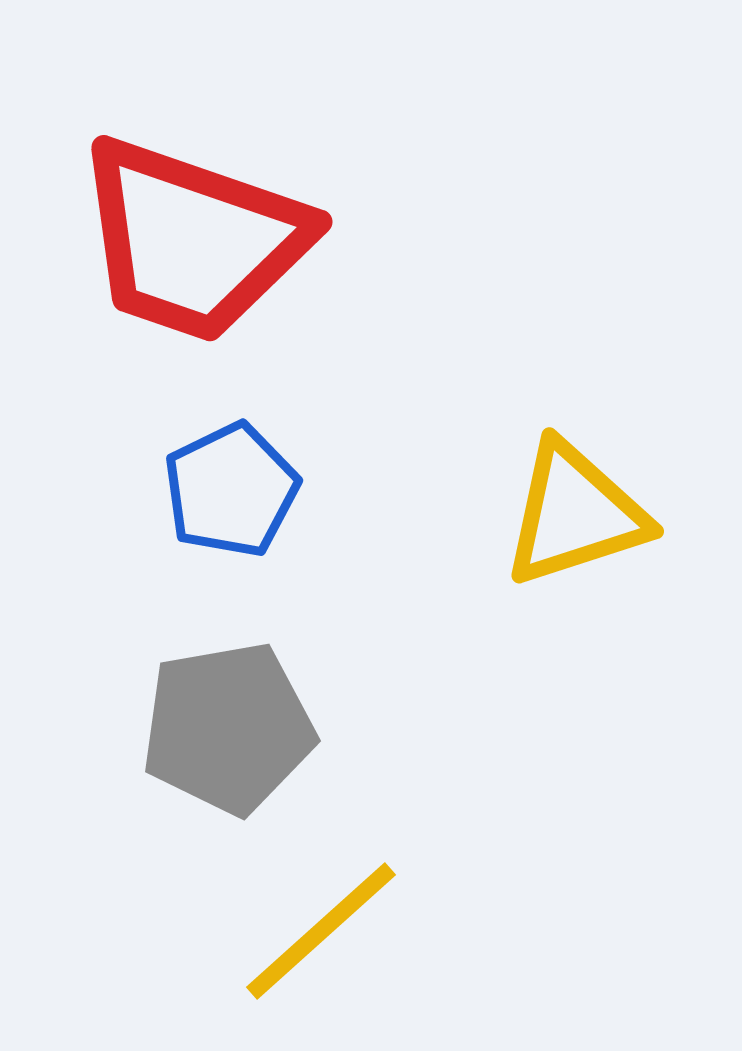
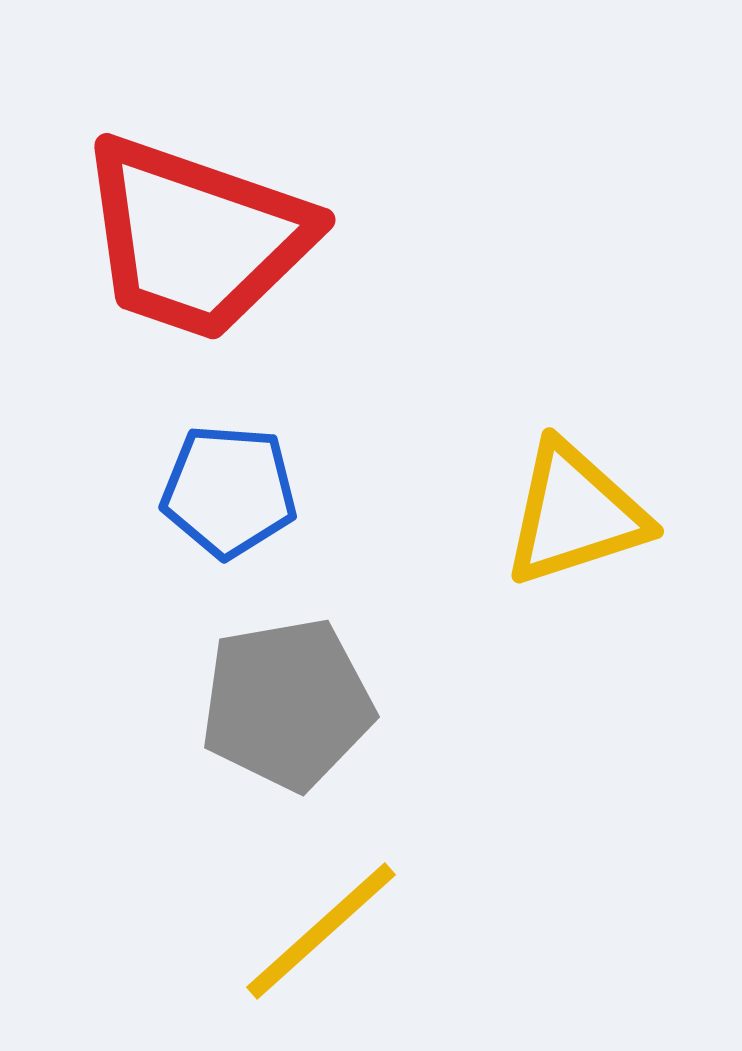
red trapezoid: moved 3 px right, 2 px up
blue pentagon: moved 2 px left, 1 px down; rotated 30 degrees clockwise
gray pentagon: moved 59 px right, 24 px up
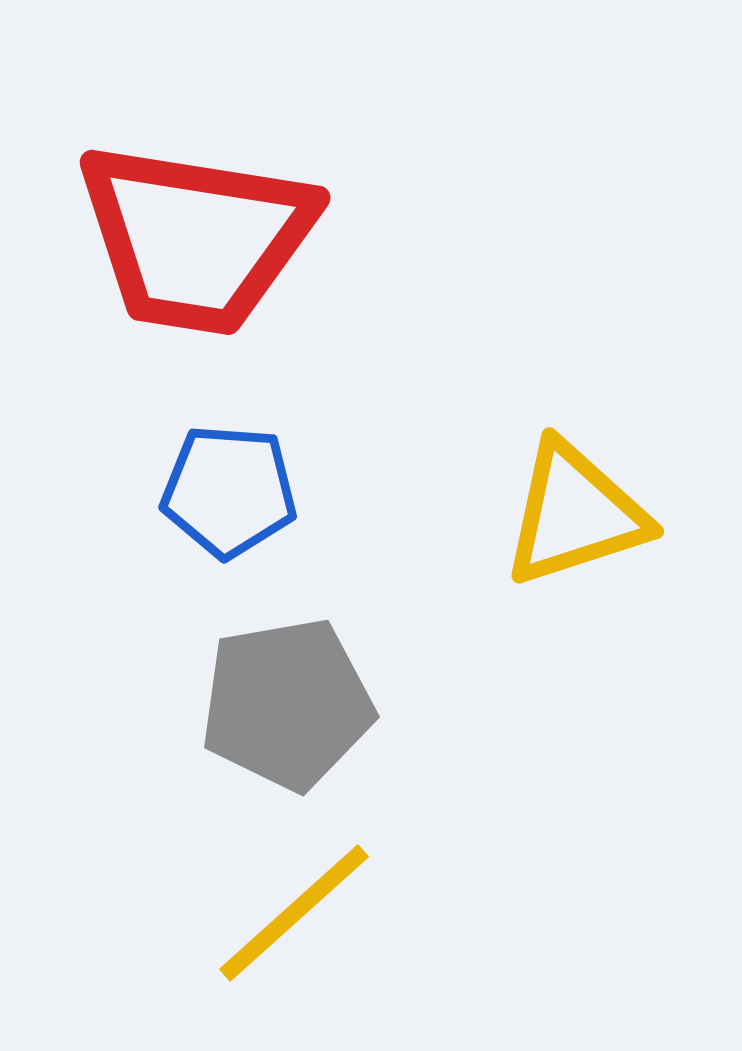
red trapezoid: rotated 10 degrees counterclockwise
yellow line: moved 27 px left, 18 px up
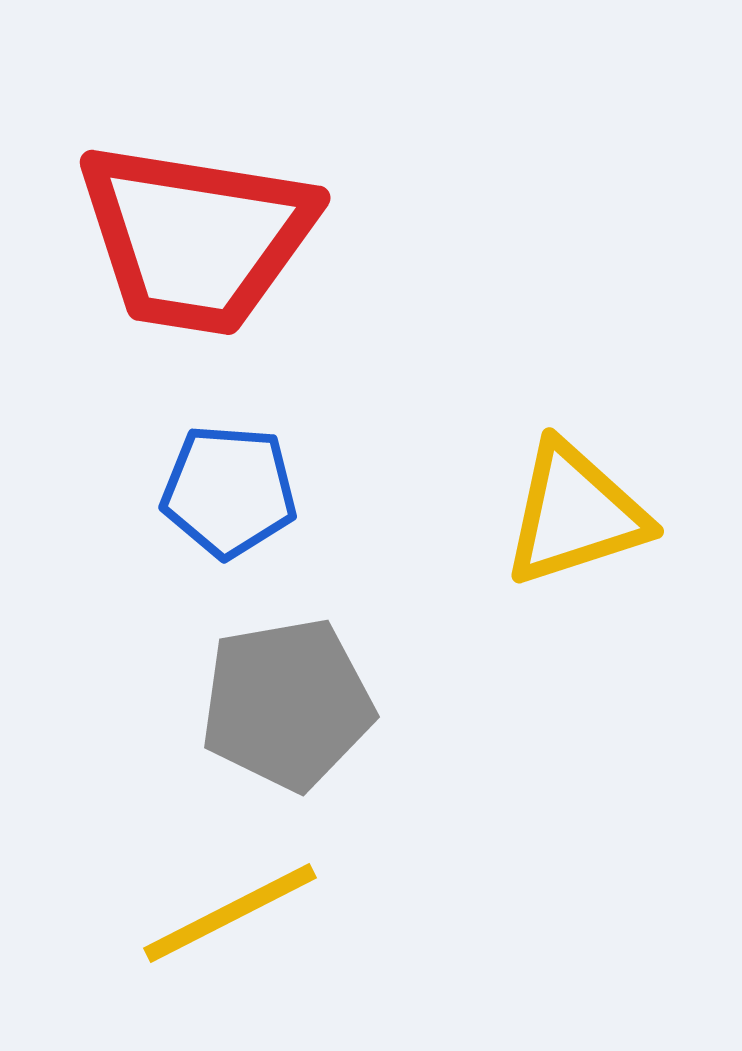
yellow line: moved 64 px left; rotated 15 degrees clockwise
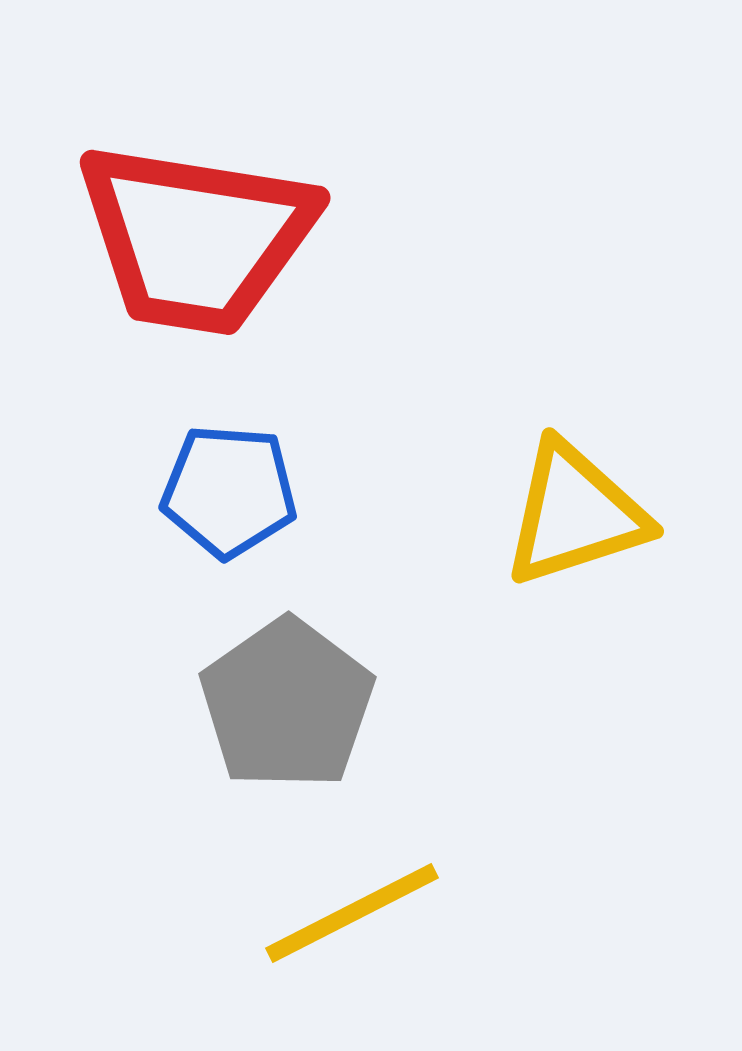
gray pentagon: rotated 25 degrees counterclockwise
yellow line: moved 122 px right
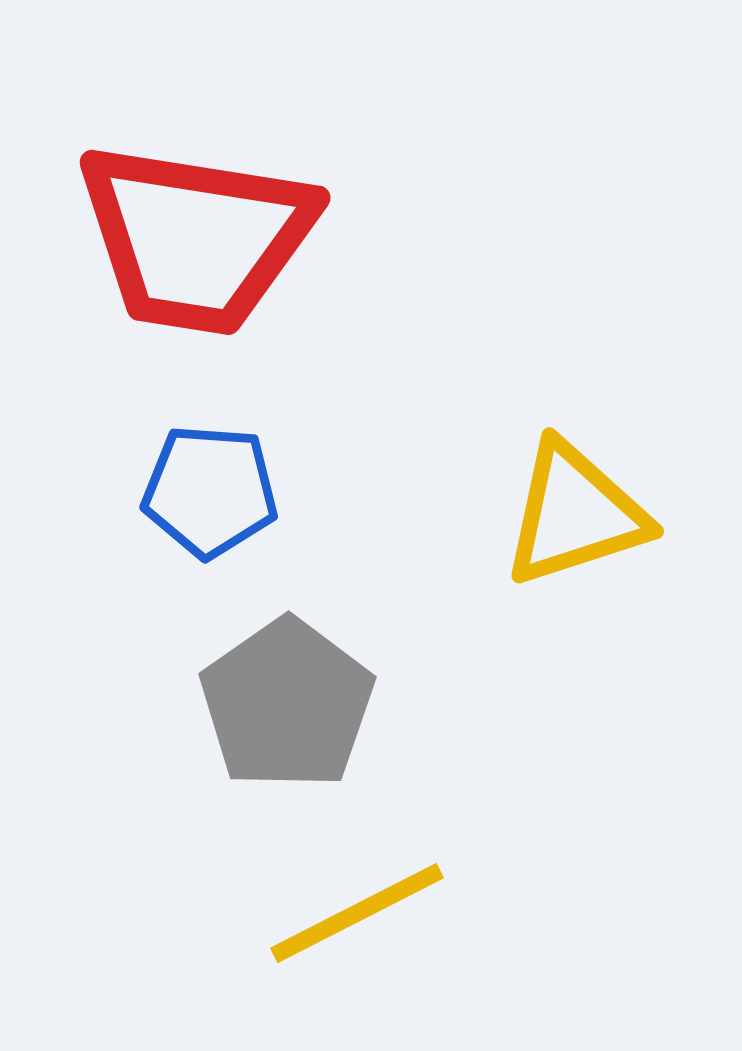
blue pentagon: moved 19 px left
yellow line: moved 5 px right
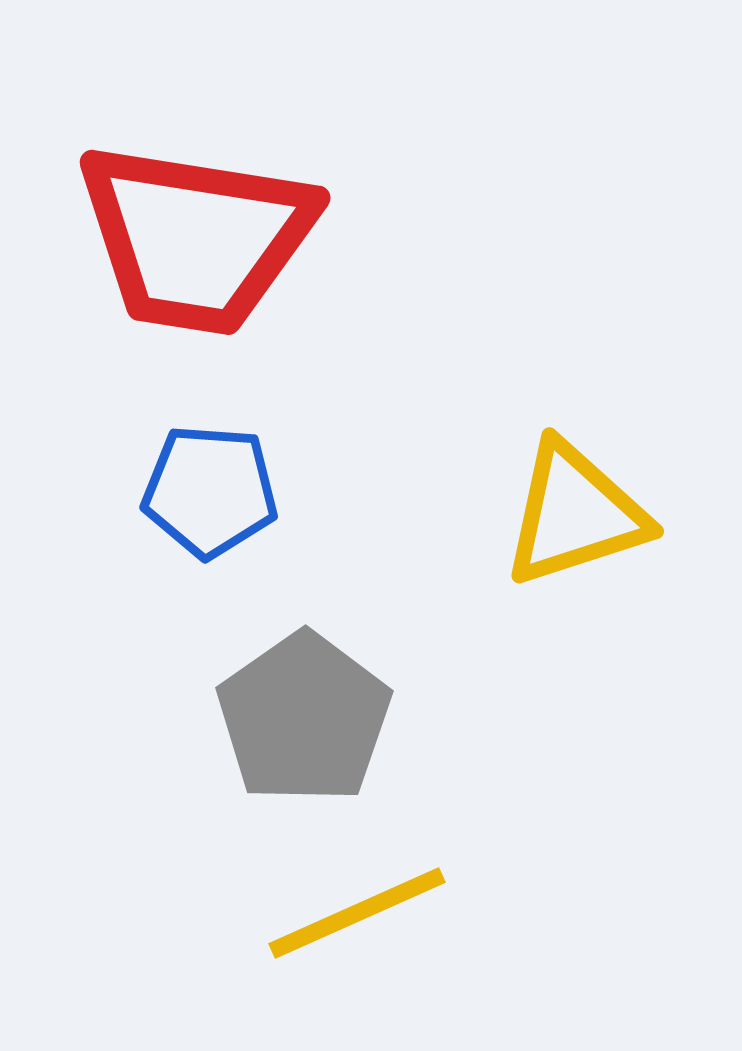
gray pentagon: moved 17 px right, 14 px down
yellow line: rotated 3 degrees clockwise
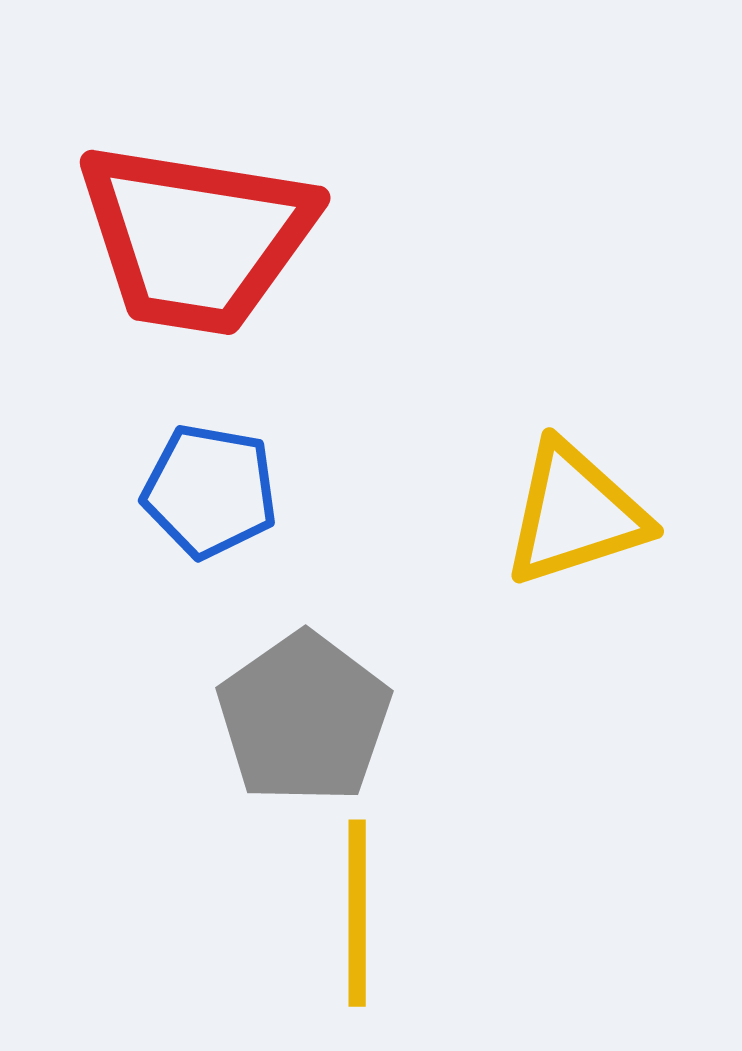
blue pentagon: rotated 6 degrees clockwise
yellow line: rotated 66 degrees counterclockwise
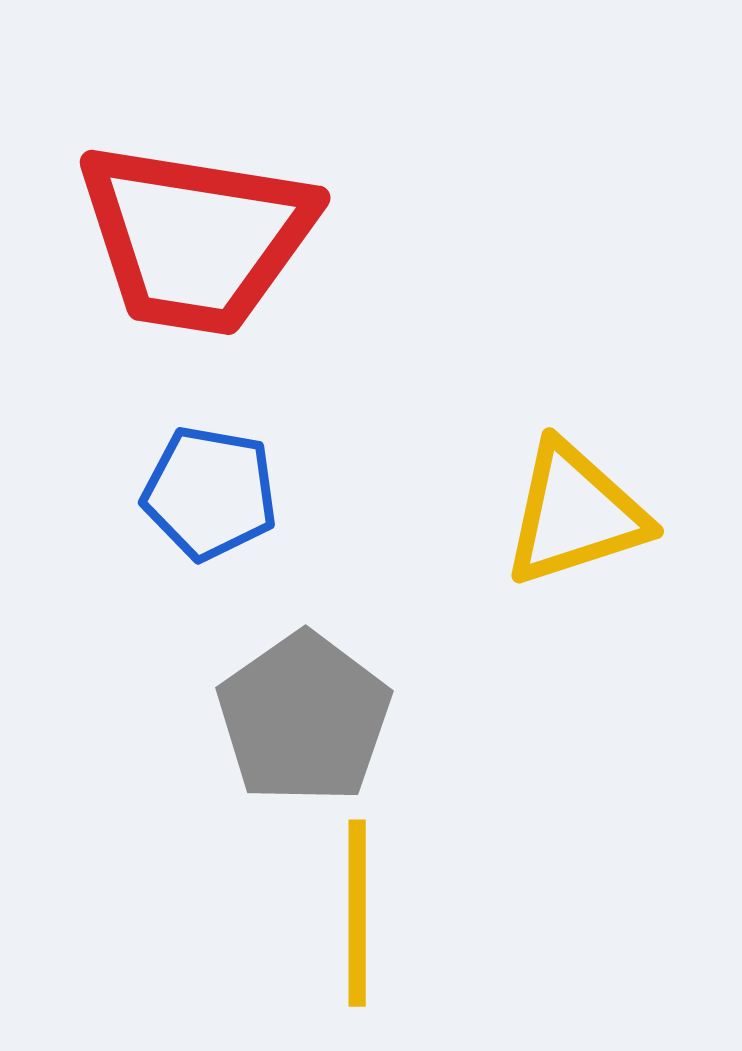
blue pentagon: moved 2 px down
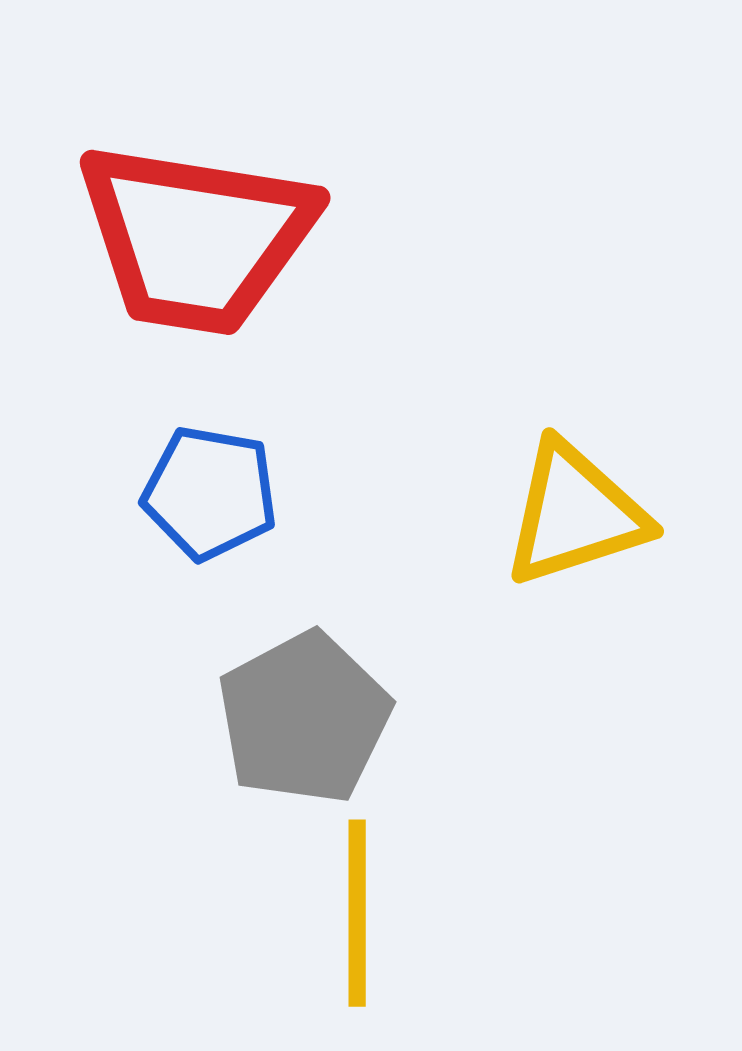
gray pentagon: rotated 7 degrees clockwise
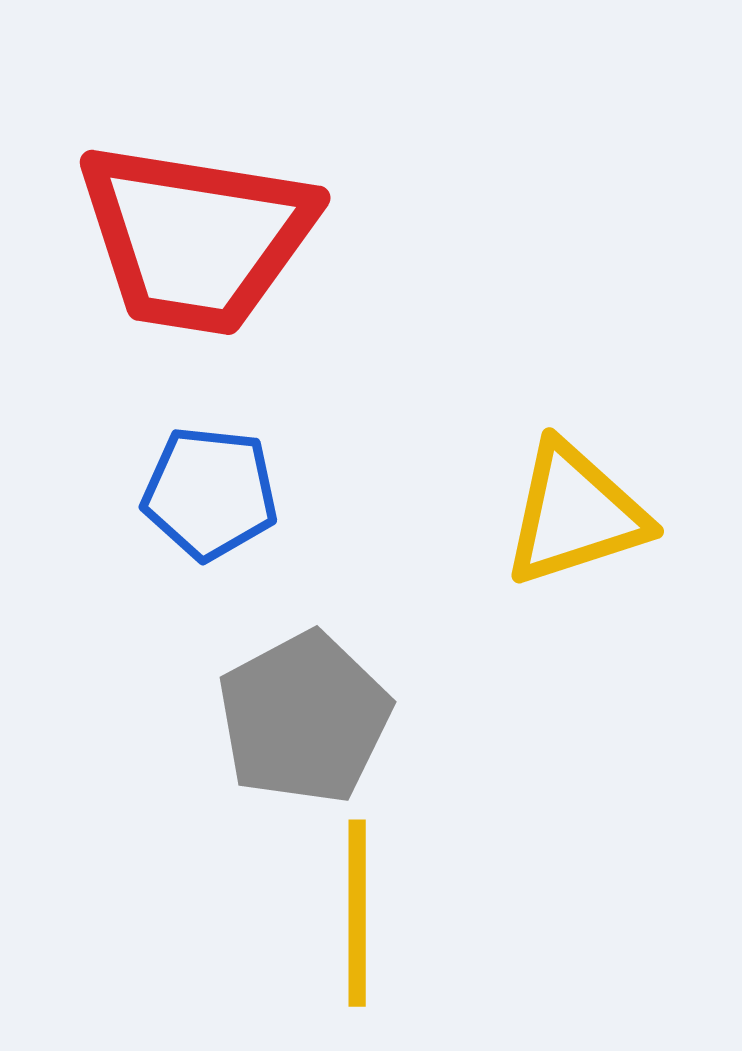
blue pentagon: rotated 4 degrees counterclockwise
